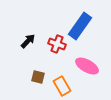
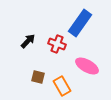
blue rectangle: moved 3 px up
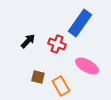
orange rectangle: moved 1 px left
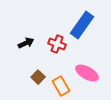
blue rectangle: moved 2 px right, 2 px down
black arrow: moved 2 px left, 2 px down; rotated 21 degrees clockwise
pink ellipse: moved 7 px down
brown square: rotated 32 degrees clockwise
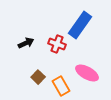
blue rectangle: moved 2 px left
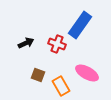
brown square: moved 2 px up; rotated 24 degrees counterclockwise
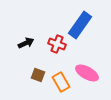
orange rectangle: moved 4 px up
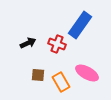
black arrow: moved 2 px right
brown square: rotated 16 degrees counterclockwise
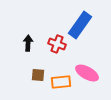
black arrow: rotated 63 degrees counterclockwise
orange rectangle: rotated 66 degrees counterclockwise
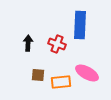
blue rectangle: rotated 32 degrees counterclockwise
